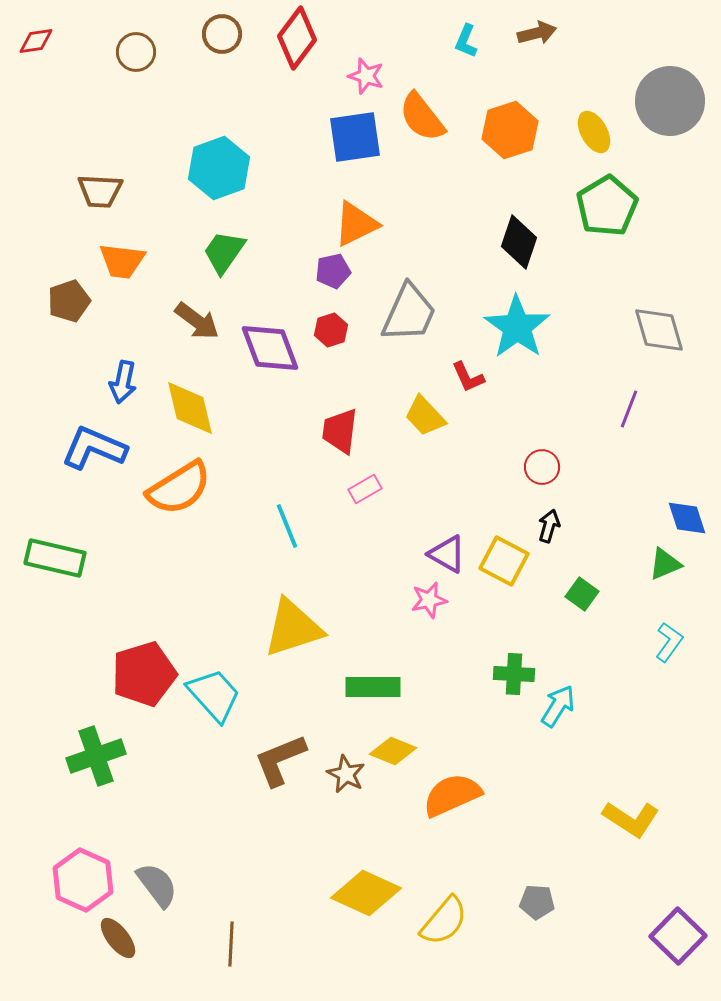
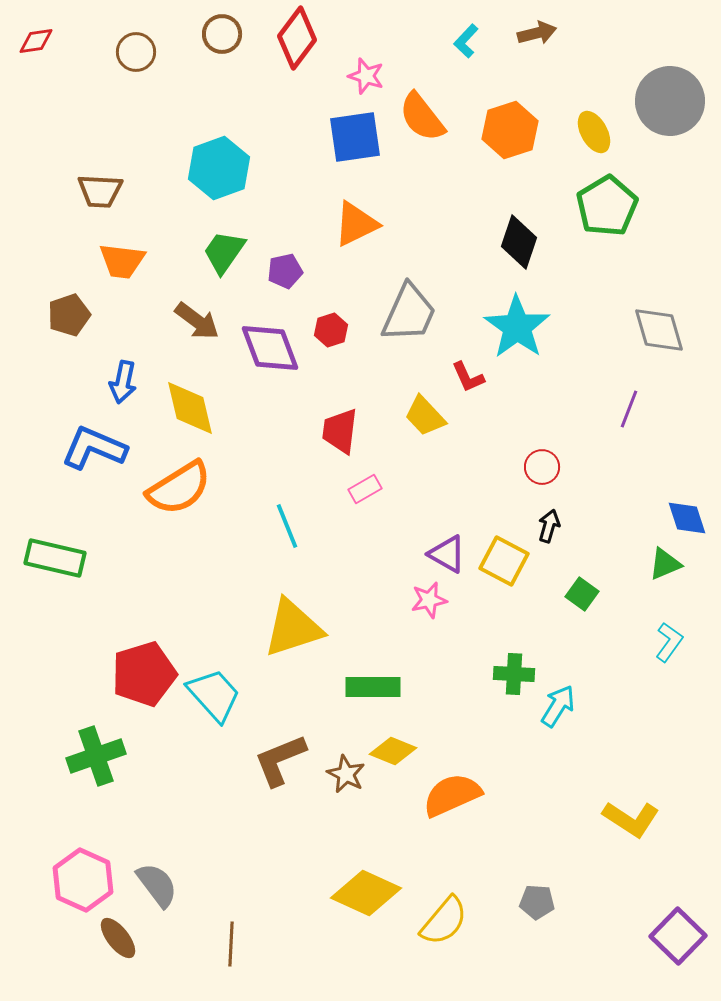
cyan L-shape at (466, 41): rotated 20 degrees clockwise
purple pentagon at (333, 271): moved 48 px left
brown pentagon at (69, 301): moved 14 px down
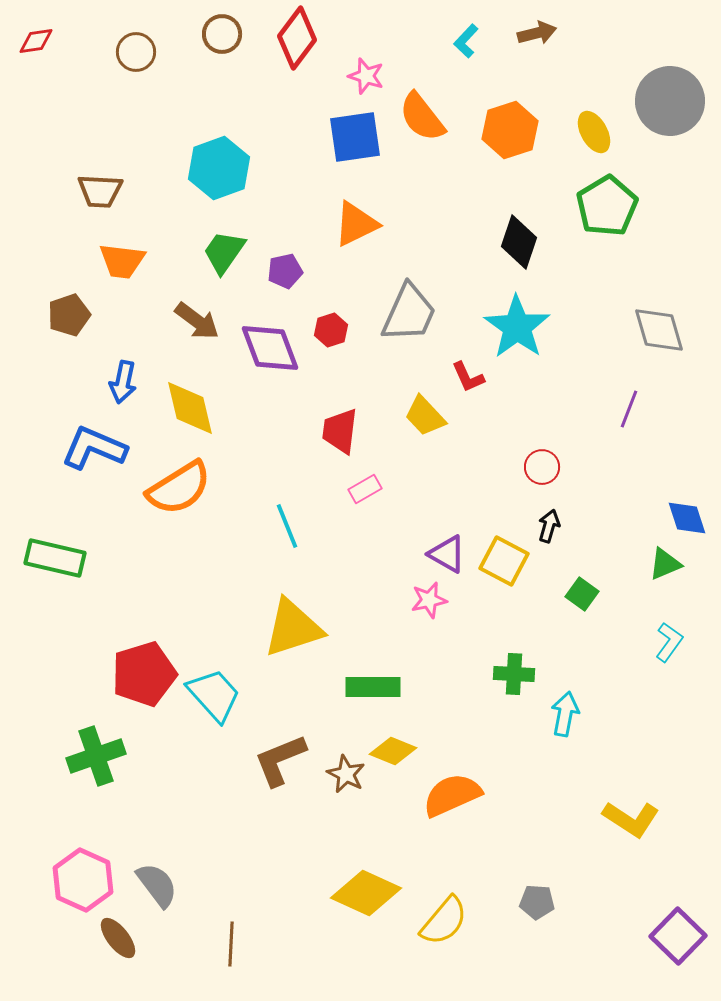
cyan arrow at (558, 706): moved 7 px right, 8 px down; rotated 21 degrees counterclockwise
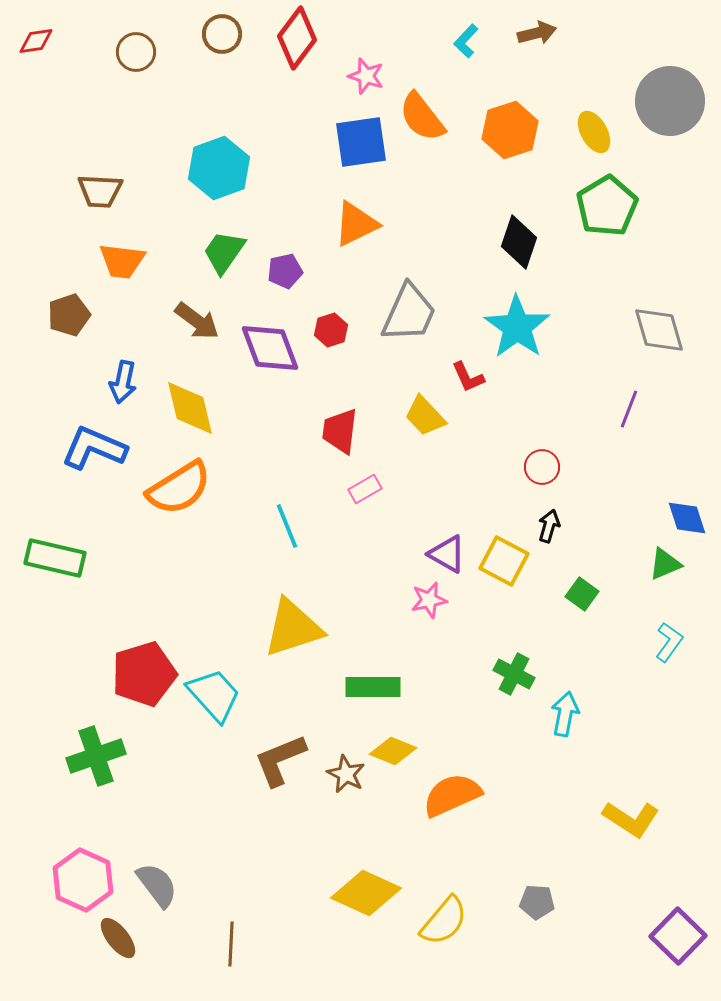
blue square at (355, 137): moved 6 px right, 5 px down
green cross at (514, 674): rotated 24 degrees clockwise
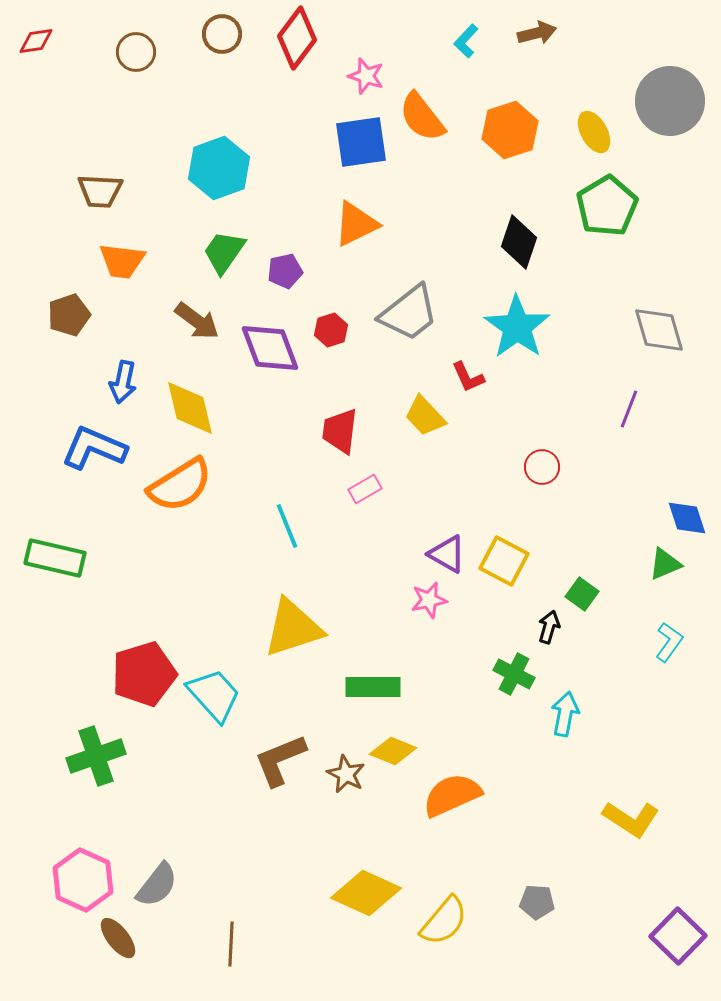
gray trapezoid at (409, 313): rotated 28 degrees clockwise
orange semicircle at (179, 488): moved 1 px right, 3 px up
black arrow at (549, 526): moved 101 px down
gray semicircle at (157, 885): rotated 75 degrees clockwise
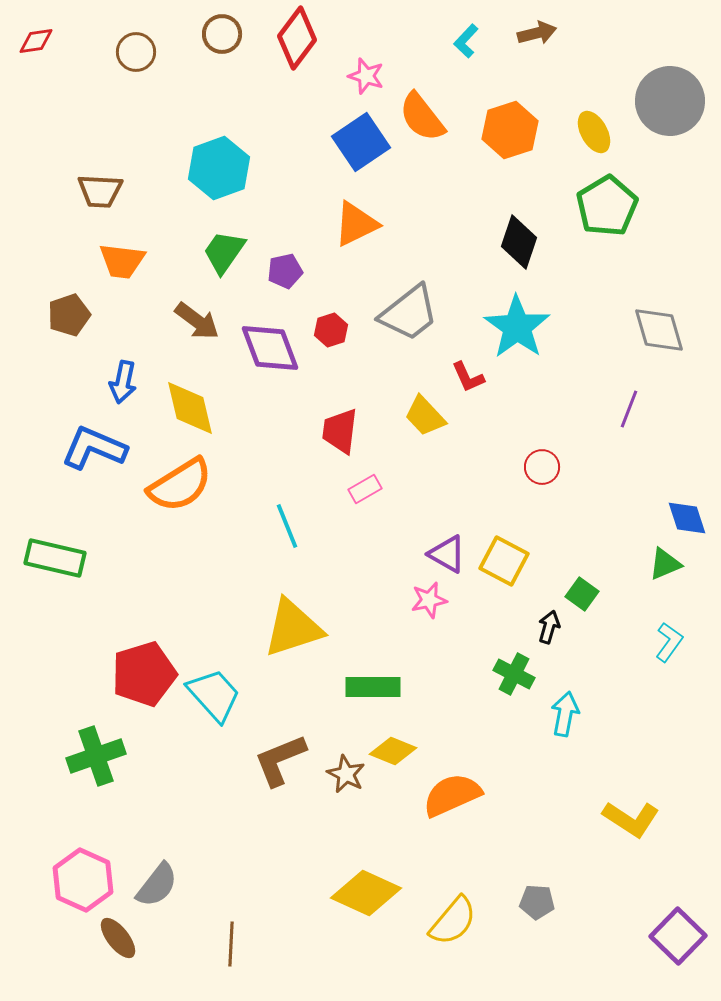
blue square at (361, 142): rotated 26 degrees counterclockwise
yellow semicircle at (444, 921): moved 9 px right
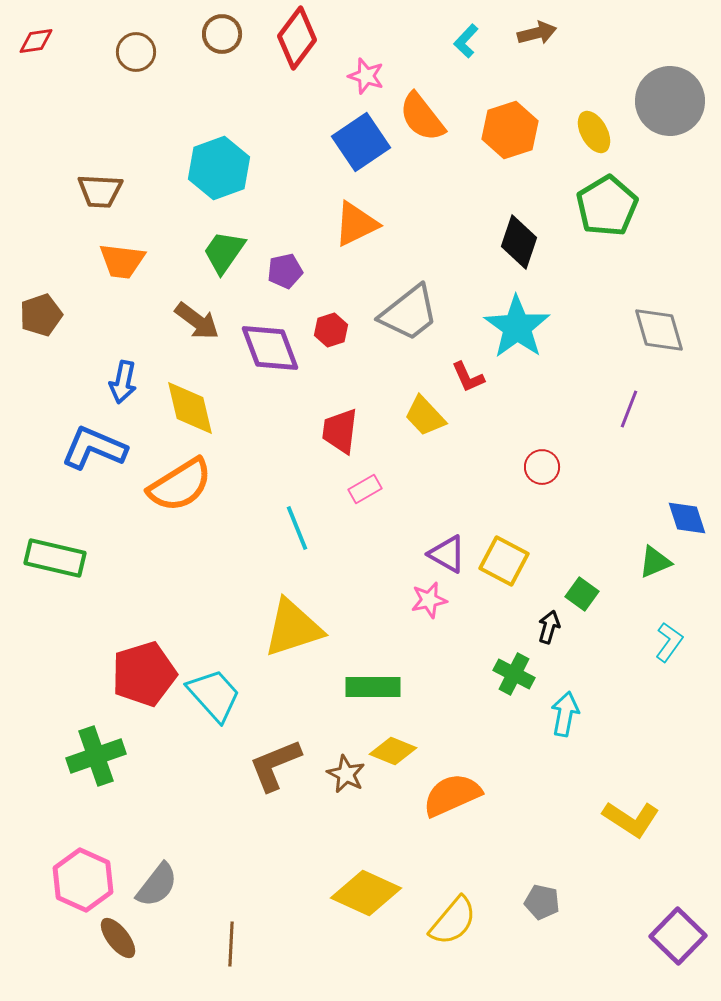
brown pentagon at (69, 315): moved 28 px left
cyan line at (287, 526): moved 10 px right, 2 px down
green triangle at (665, 564): moved 10 px left, 2 px up
brown L-shape at (280, 760): moved 5 px left, 5 px down
gray pentagon at (537, 902): moved 5 px right; rotated 8 degrees clockwise
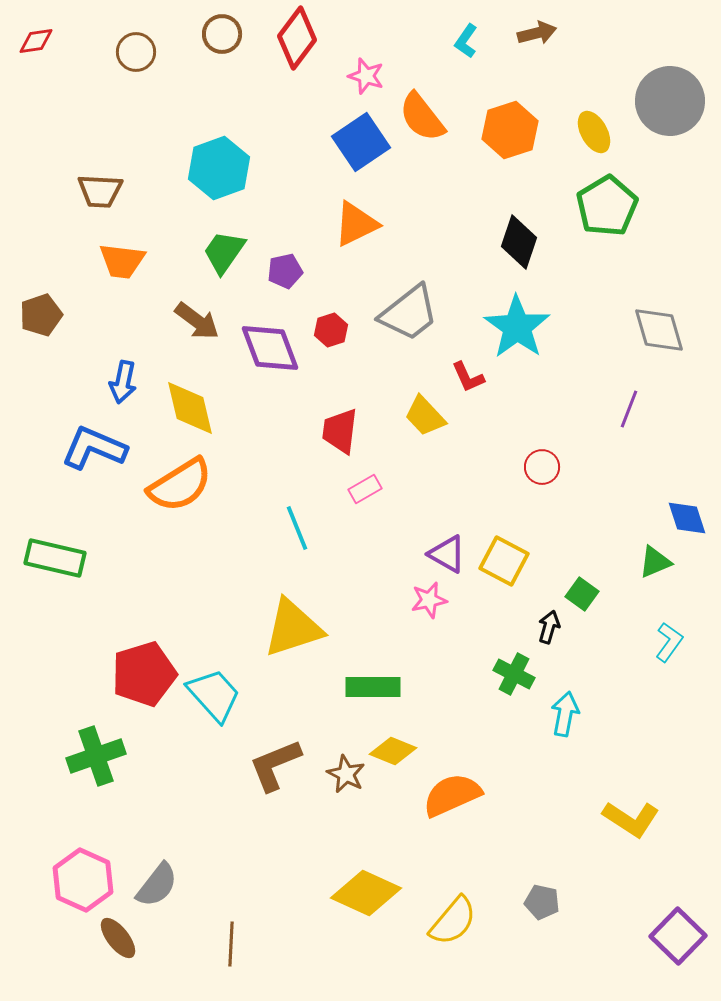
cyan L-shape at (466, 41): rotated 8 degrees counterclockwise
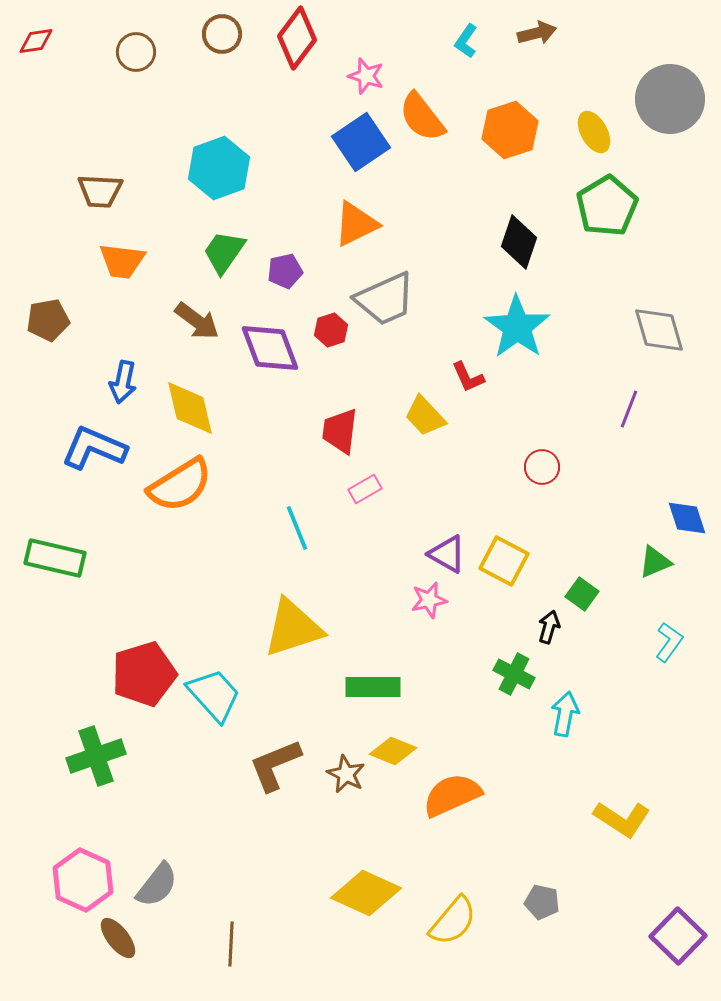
gray circle at (670, 101): moved 2 px up
gray trapezoid at (409, 313): moved 24 px left, 14 px up; rotated 14 degrees clockwise
brown pentagon at (41, 315): moved 7 px right, 5 px down; rotated 9 degrees clockwise
yellow L-shape at (631, 819): moved 9 px left
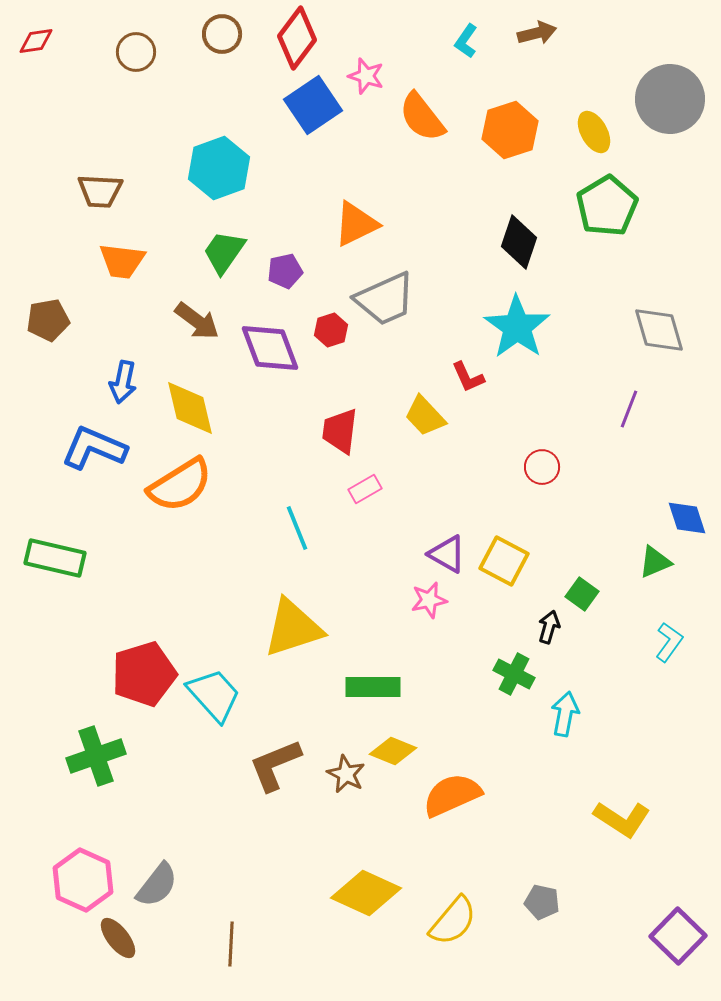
blue square at (361, 142): moved 48 px left, 37 px up
